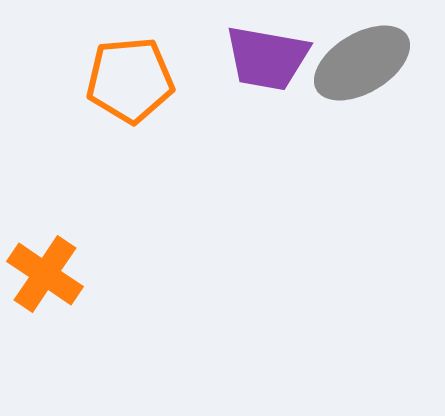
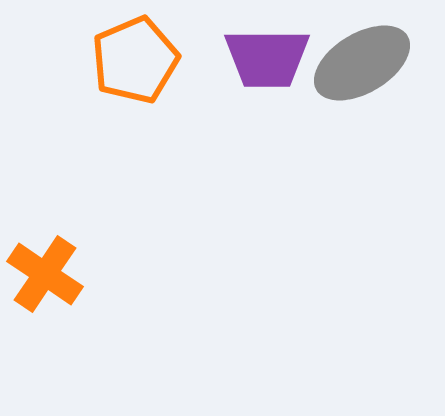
purple trapezoid: rotated 10 degrees counterclockwise
orange pentagon: moved 5 px right, 20 px up; rotated 18 degrees counterclockwise
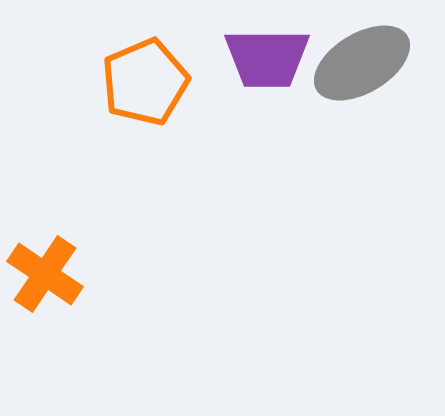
orange pentagon: moved 10 px right, 22 px down
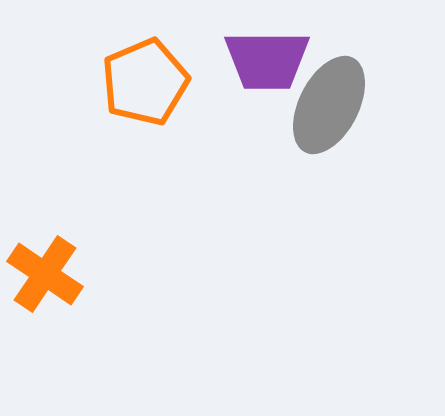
purple trapezoid: moved 2 px down
gray ellipse: moved 33 px left, 42 px down; rotated 32 degrees counterclockwise
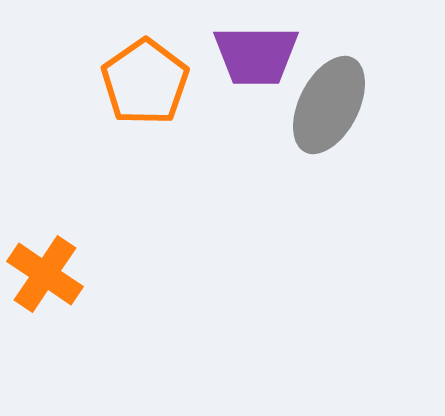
purple trapezoid: moved 11 px left, 5 px up
orange pentagon: rotated 12 degrees counterclockwise
